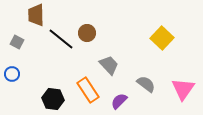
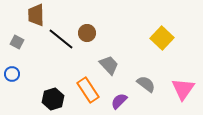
black hexagon: rotated 25 degrees counterclockwise
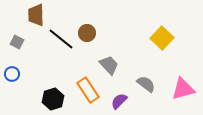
pink triangle: rotated 40 degrees clockwise
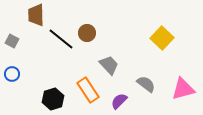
gray square: moved 5 px left, 1 px up
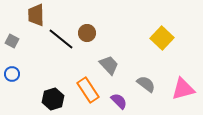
purple semicircle: rotated 90 degrees clockwise
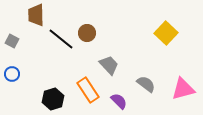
yellow square: moved 4 px right, 5 px up
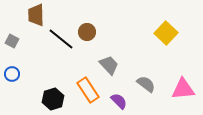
brown circle: moved 1 px up
pink triangle: rotated 10 degrees clockwise
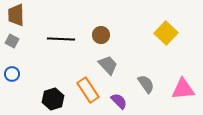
brown trapezoid: moved 20 px left
brown circle: moved 14 px right, 3 px down
black line: rotated 36 degrees counterclockwise
gray trapezoid: moved 1 px left
gray semicircle: rotated 18 degrees clockwise
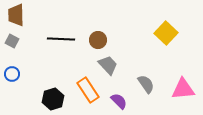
brown circle: moved 3 px left, 5 px down
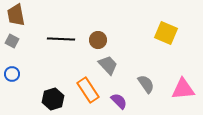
brown trapezoid: rotated 10 degrees counterclockwise
yellow square: rotated 20 degrees counterclockwise
